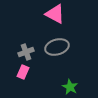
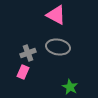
pink triangle: moved 1 px right, 1 px down
gray ellipse: moved 1 px right; rotated 25 degrees clockwise
gray cross: moved 2 px right, 1 px down
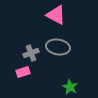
gray cross: moved 3 px right
pink rectangle: rotated 48 degrees clockwise
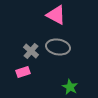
gray cross: moved 2 px up; rotated 28 degrees counterclockwise
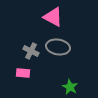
pink triangle: moved 3 px left, 2 px down
gray cross: rotated 14 degrees counterclockwise
pink rectangle: moved 1 px down; rotated 24 degrees clockwise
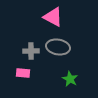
gray cross: rotated 28 degrees counterclockwise
green star: moved 8 px up
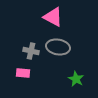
gray cross: rotated 14 degrees clockwise
green star: moved 6 px right
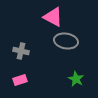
gray ellipse: moved 8 px right, 6 px up
gray cross: moved 10 px left
pink rectangle: moved 3 px left, 7 px down; rotated 24 degrees counterclockwise
